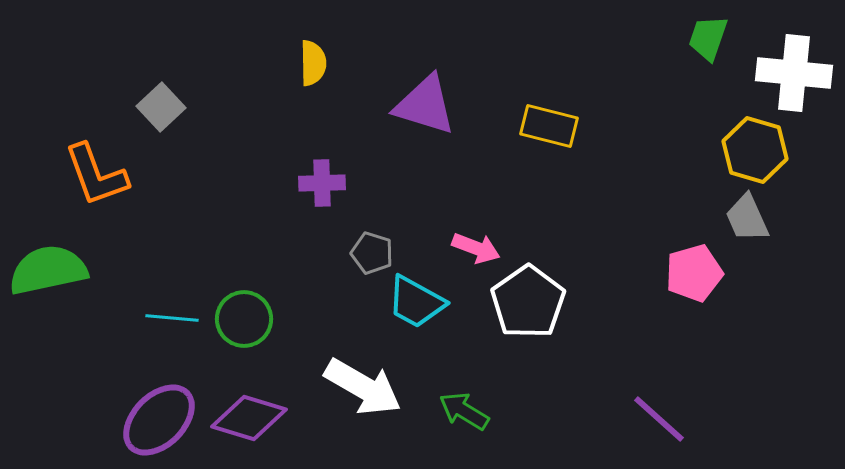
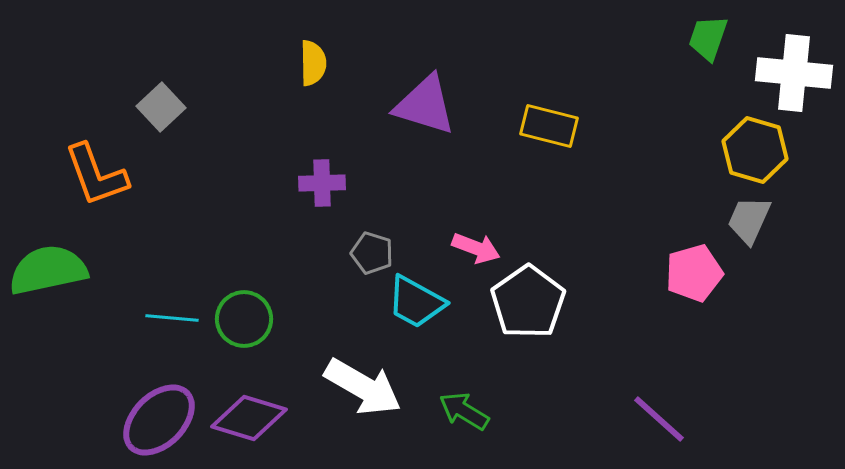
gray trapezoid: moved 2 px right, 2 px down; rotated 48 degrees clockwise
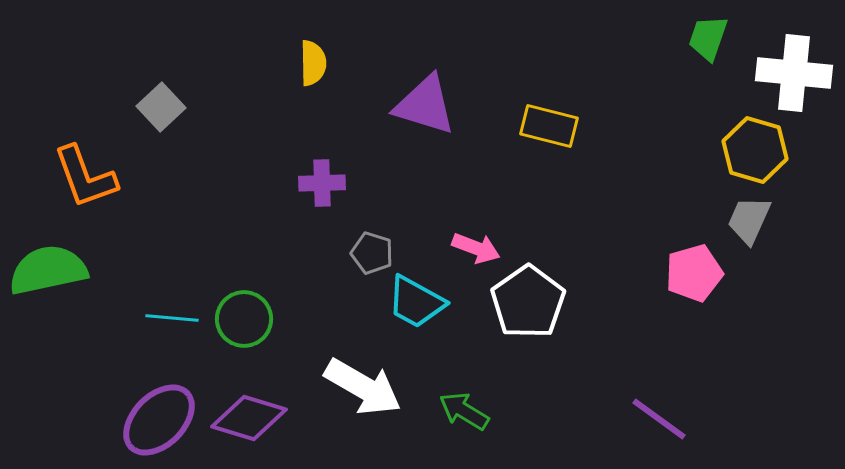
orange L-shape: moved 11 px left, 2 px down
purple line: rotated 6 degrees counterclockwise
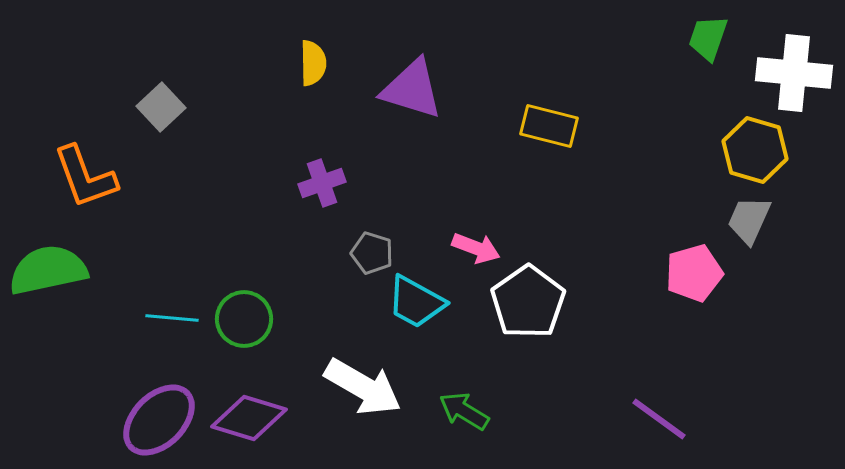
purple triangle: moved 13 px left, 16 px up
purple cross: rotated 18 degrees counterclockwise
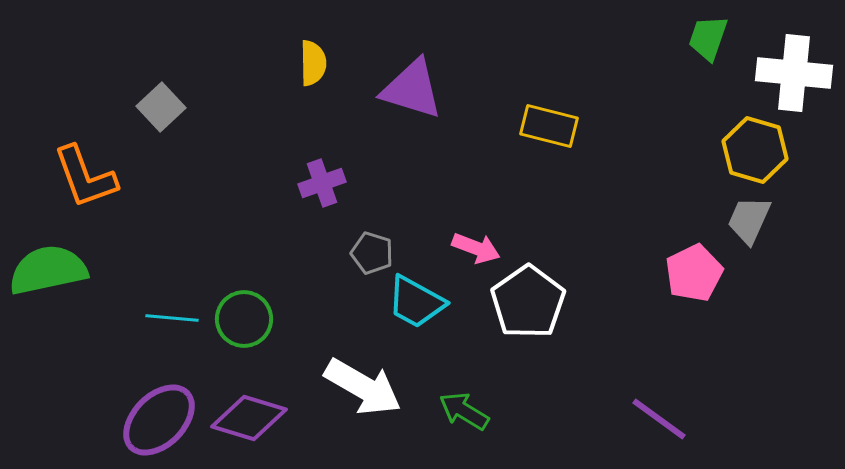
pink pentagon: rotated 10 degrees counterclockwise
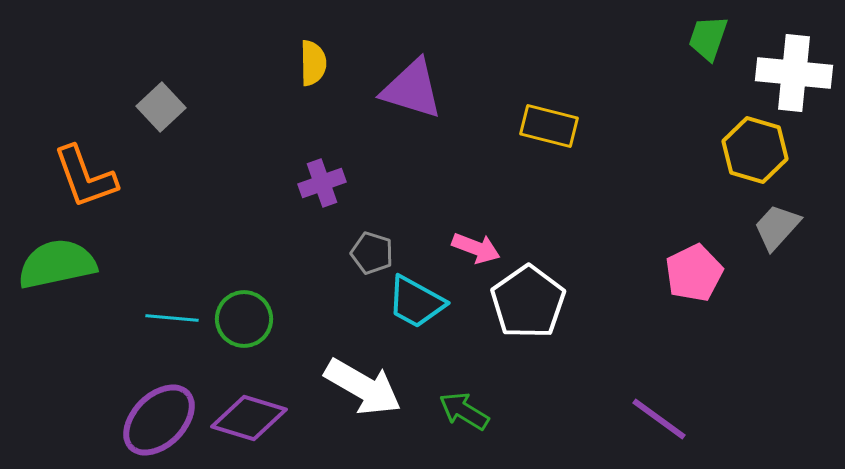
gray trapezoid: moved 28 px right, 7 px down; rotated 18 degrees clockwise
green semicircle: moved 9 px right, 6 px up
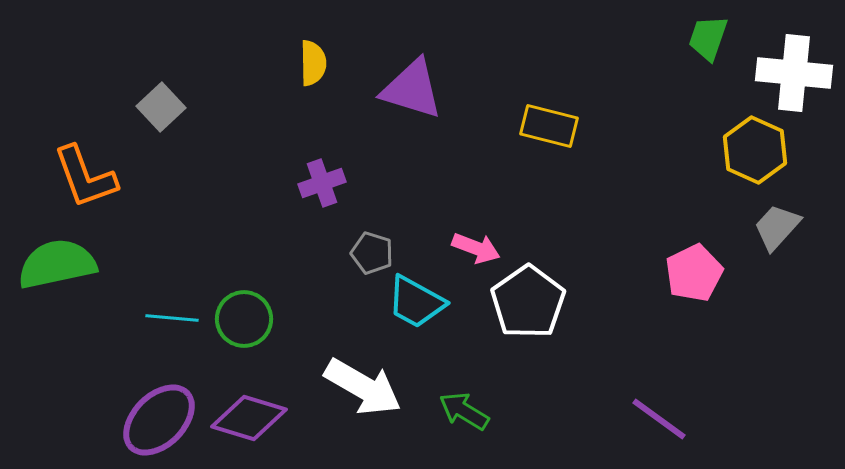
yellow hexagon: rotated 8 degrees clockwise
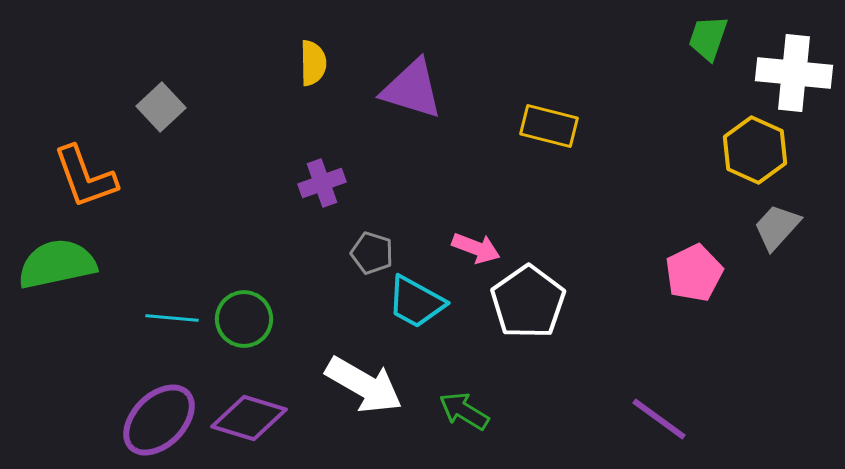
white arrow: moved 1 px right, 2 px up
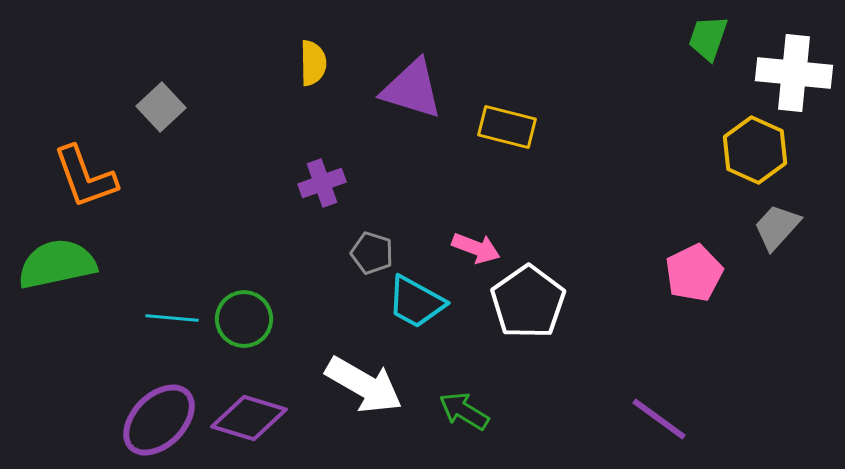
yellow rectangle: moved 42 px left, 1 px down
